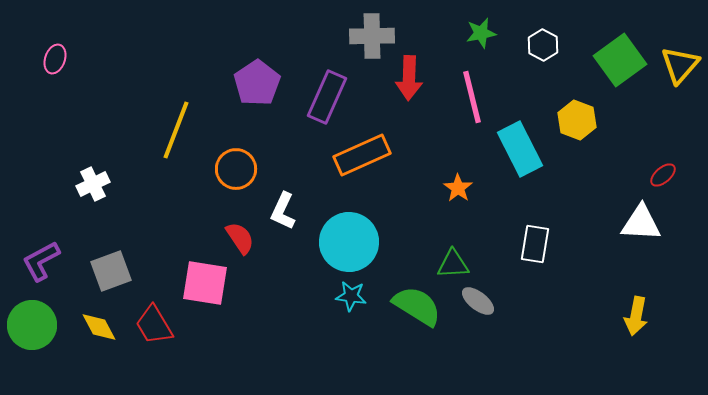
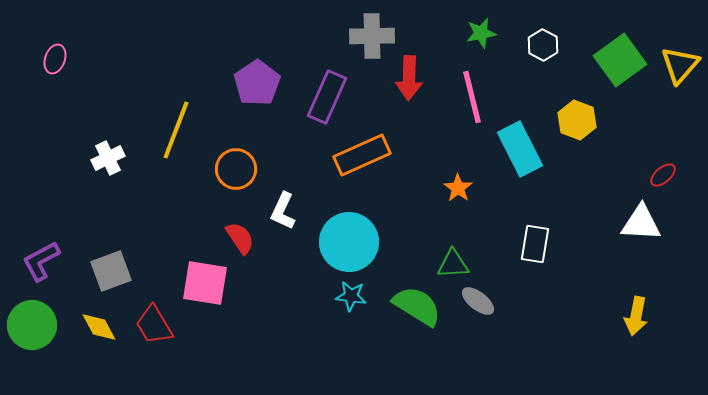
white cross: moved 15 px right, 26 px up
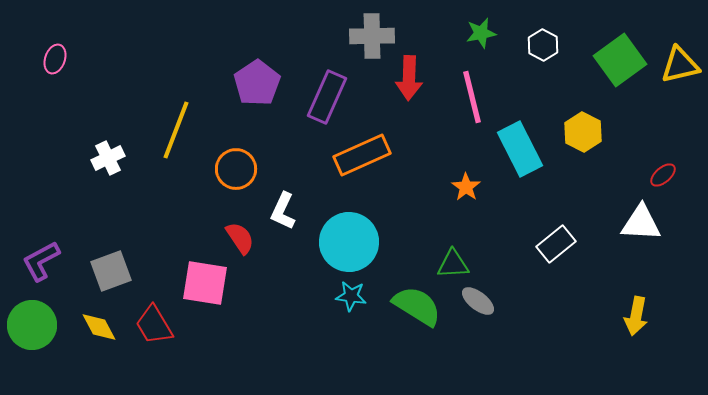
yellow triangle: rotated 36 degrees clockwise
yellow hexagon: moved 6 px right, 12 px down; rotated 6 degrees clockwise
orange star: moved 8 px right, 1 px up
white rectangle: moved 21 px right; rotated 42 degrees clockwise
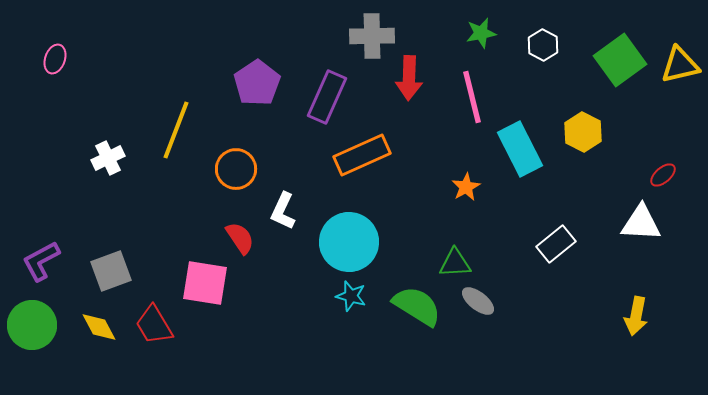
orange star: rotated 8 degrees clockwise
green triangle: moved 2 px right, 1 px up
cyan star: rotated 8 degrees clockwise
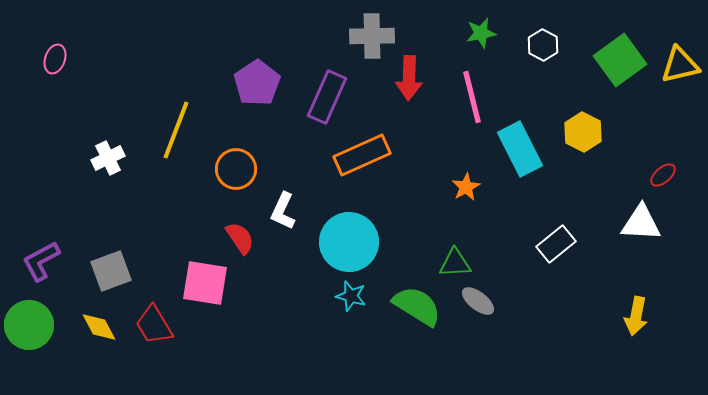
green circle: moved 3 px left
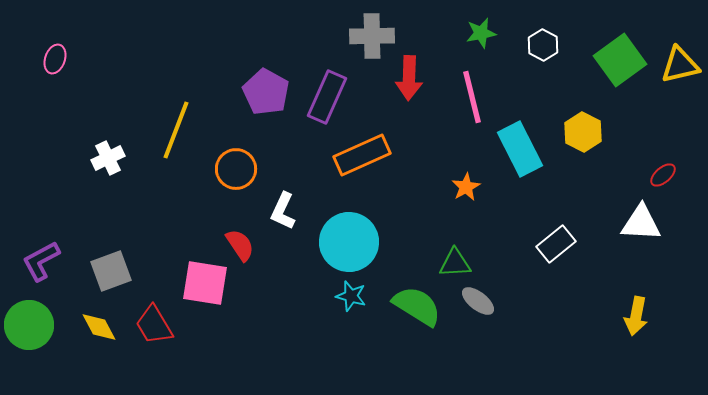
purple pentagon: moved 9 px right, 9 px down; rotated 9 degrees counterclockwise
red semicircle: moved 7 px down
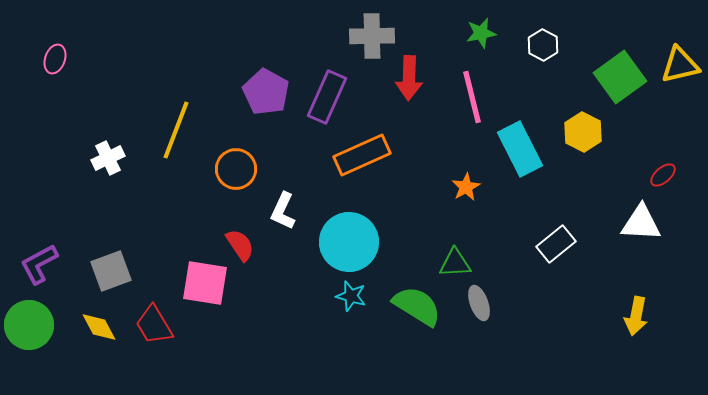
green square: moved 17 px down
purple L-shape: moved 2 px left, 3 px down
gray ellipse: moved 1 px right, 2 px down; rotated 32 degrees clockwise
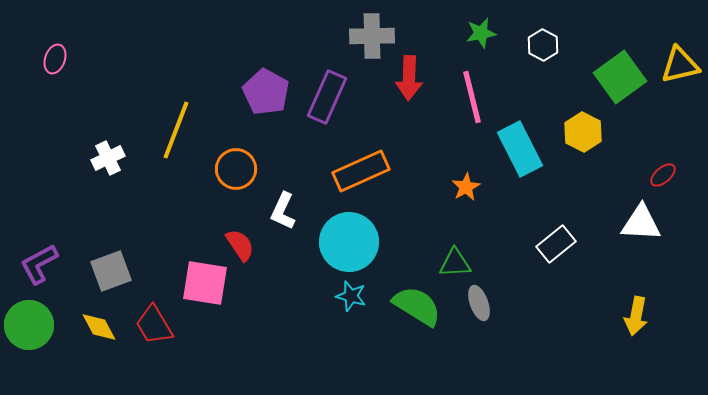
orange rectangle: moved 1 px left, 16 px down
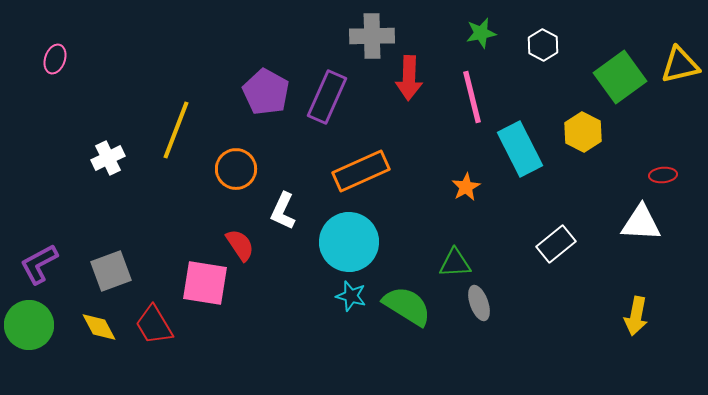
red ellipse: rotated 36 degrees clockwise
green semicircle: moved 10 px left
